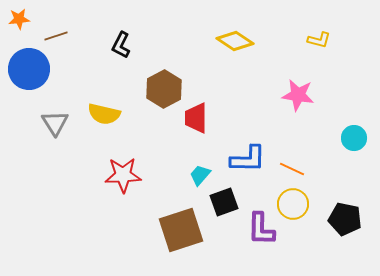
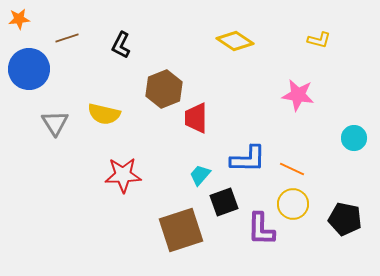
brown line: moved 11 px right, 2 px down
brown hexagon: rotated 6 degrees clockwise
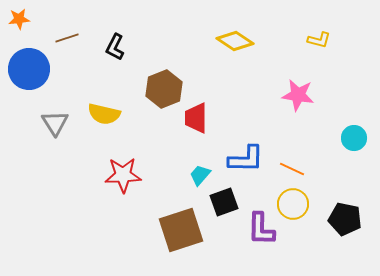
black L-shape: moved 6 px left, 2 px down
blue L-shape: moved 2 px left
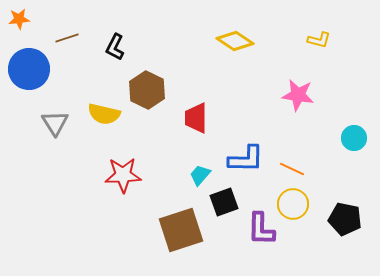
brown hexagon: moved 17 px left, 1 px down; rotated 12 degrees counterclockwise
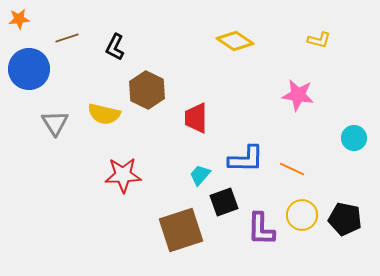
yellow circle: moved 9 px right, 11 px down
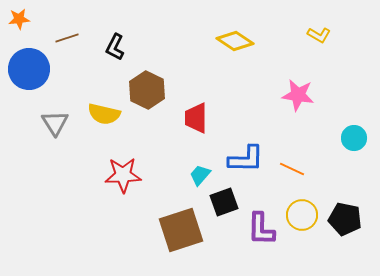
yellow L-shape: moved 5 px up; rotated 15 degrees clockwise
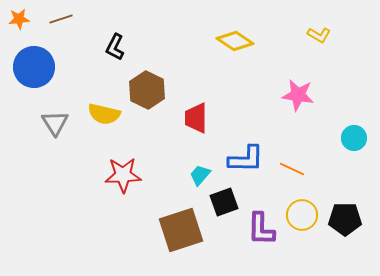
brown line: moved 6 px left, 19 px up
blue circle: moved 5 px right, 2 px up
black pentagon: rotated 12 degrees counterclockwise
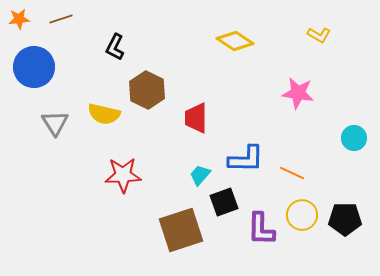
pink star: moved 2 px up
orange line: moved 4 px down
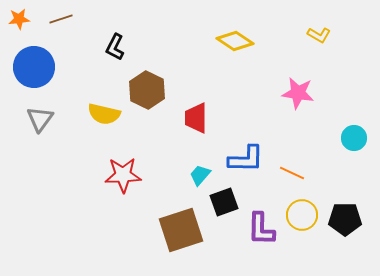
gray triangle: moved 15 px left, 4 px up; rotated 8 degrees clockwise
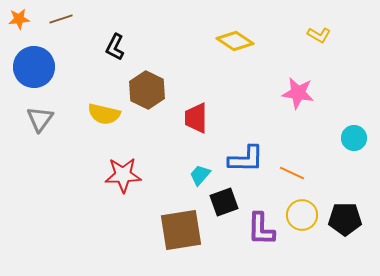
brown square: rotated 9 degrees clockwise
